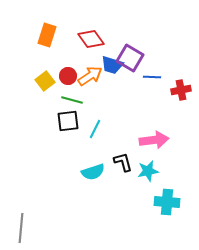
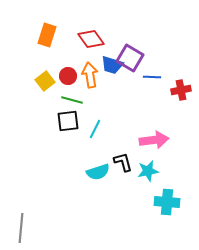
orange arrow: moved 1 px up; rotated 65 degrees counterclockwise
cyan semicircle: moved 5 px right
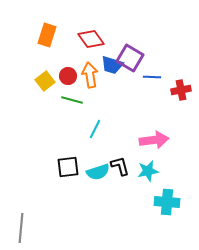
black square: moved 46 px down
black L-shape: moved 3 px left, 4 px down
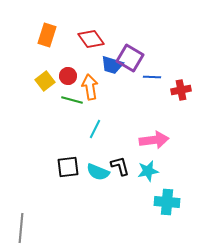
orange arrow: moved 12 px down
cyan semicircle: rotated 40 degrees clockwise
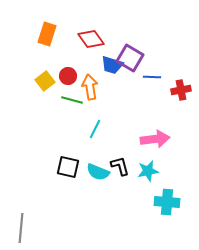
orange rectangle: moved 1 px up
pink arrow: moved 1 px right, 1 px up
black square: rotated 20 degrees clockwise
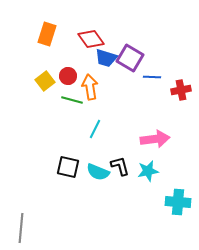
blue trapezoid: moved 6 px left, 7 px up
cyan cross: moved 11 px right
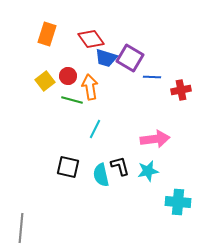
cyan semicircle: moved 3 px right, 3 px down; rotated 55 degrees clockwise
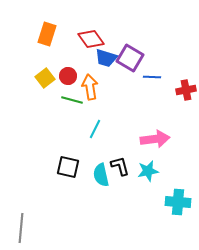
yellow square: moved 3 px up
red cross: moved 5 px right
